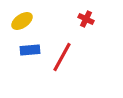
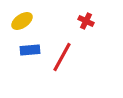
red cross: moved 2 px down
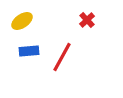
red cross: moved 1 px right, 1 px up; rotated 21 degrees clockwise
blue rectangle: moved 1 px left, 1 px down
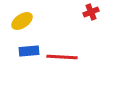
red cross: moved 4 px right, 8 px up; rotated 21 degrees clockwise
red line: rotated 64 degrees clockwise
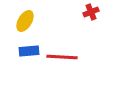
yellow ellipse: moved 3 px right; rotated 25 degrees counterclockwise
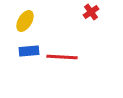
red cross: rotated 14 degrees counterclockwise
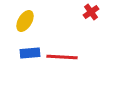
blue rectangle: moved 1 px right, 2 px down
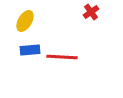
blue rectangle: moved 3 px up
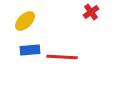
yellow ellipse: rotated 15 degrees clockwise
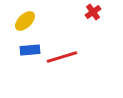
red cross: moved 2 px right
red line: rotated 20 degrees counterclockwise
